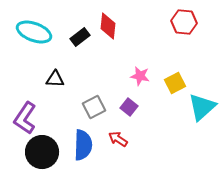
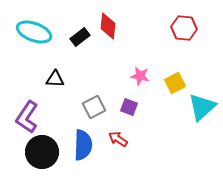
red hexagon: moved 6 px down
purple square: rotated 18 degrees counterclockwise
purple L-shape: moved 2 px right, 1 px up
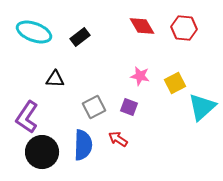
red diamond: moved 34 px right; rotated 36 degrees counterclockwise
